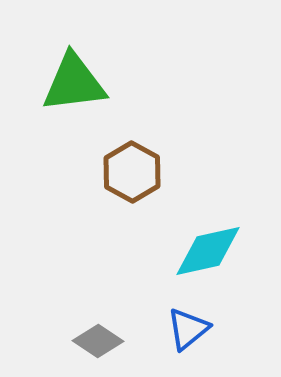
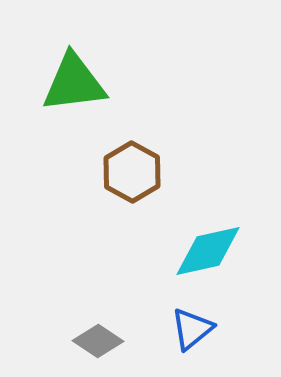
blue triangle: moved 4 px right
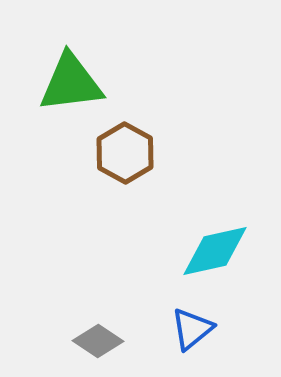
green triangle: moved 3 px left
brown hexagon: moved 7 px left, 19 px up
cyan diamond: moved 7 px right
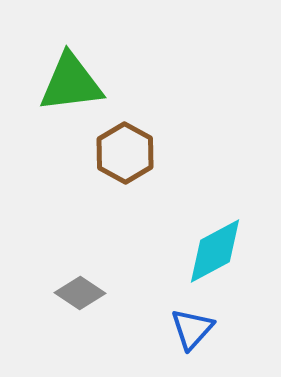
cyan diamond: rotated 16 degrees counterclockwise
blue triangle: rotated 9 degrees counterclockwise
gray diamond: moved 18 px left, 48 px up
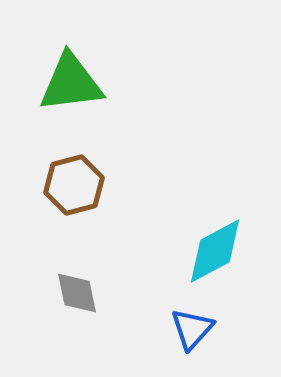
brown hexagon: moved 51 px left, 32 px down; rotated 16 degrees clockwise
gray diamond: moved 3 px left; rotated 45 degrees clockwise
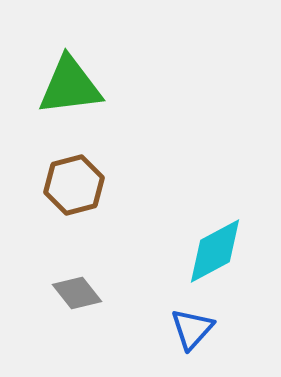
green triangle: moved 1 px left, 3 px down
gray diamond: rotated 27 degrees counterclockwise
